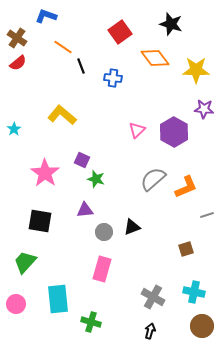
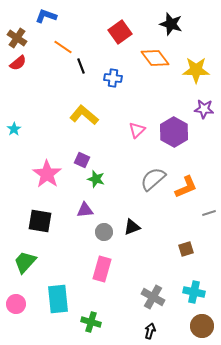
yellow L-shape: moved 22 px right
pink star: moved 2 px right, 1 px down
gray line: moved 2 px right, 2 px up
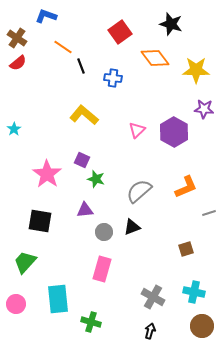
gray semicircle: moved 14 px left, 12 px down
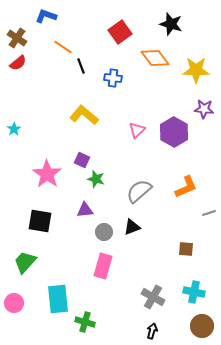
brown square: rotated 21 degrees clockwise
pink rectangle: moved 1 px right, 3 px up
pink circle: moved 2 px left, 1 px up
green cross: moved 6 px left
black arrow: moved 2 px right
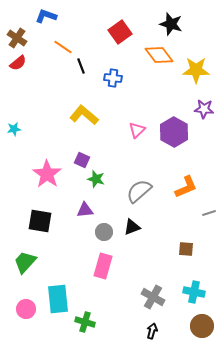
orange diamond: moved 4 px right, 3 px up
cyan star: rotated 24 degrees clockwise
pink circle: moved 12 px right, 6 px down
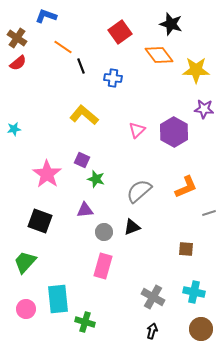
black square: rotated 10 degrees clockwise
brown circle: moved 1 px left, 3 px down
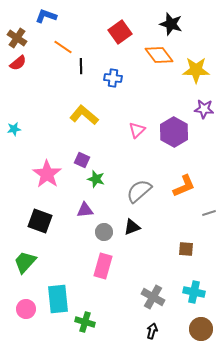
black line: rotated 21 degrees clockwise
orange L-shape: moved 2 px left, 1 px up
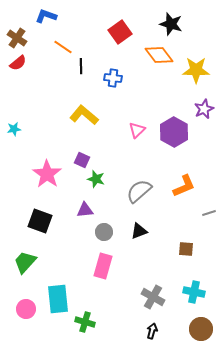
purple star: rotated 30 degrees counterclockwise
black triangle: moved 7 px right, 4 px down
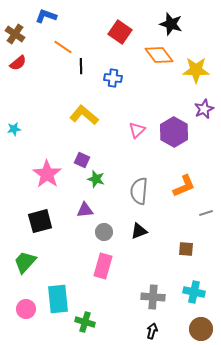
red square: rotated 20 degrees counterclockwise
brown cross: moved 2 px left, 4 px up
gray semicircle: rotated 44 degrees counterclockwise
gray line: moved 3 px left
black square: rotated 35 degrees counterclockwise
gray cross: rotated 25 degrees counterclockwise
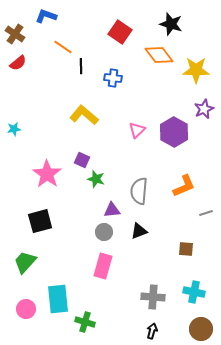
purple triangle: moved 27 px right
